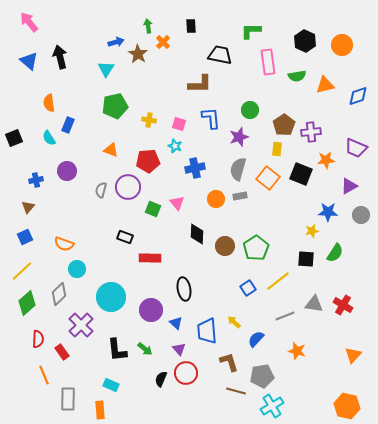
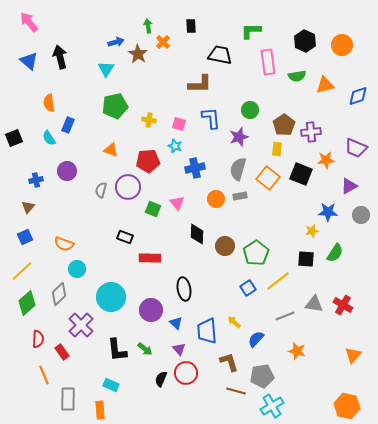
green pentagon at (256, 248): moved 5 px down
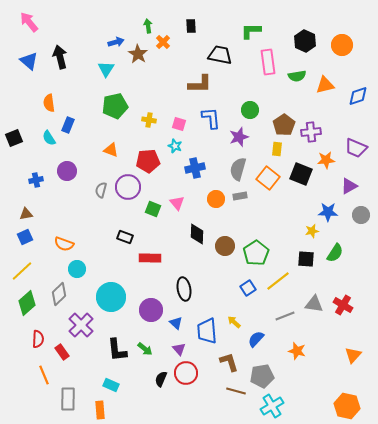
brown triangle at (28, 207): moved 2 px left, 7 px down; rotated 40 degrees clockwise
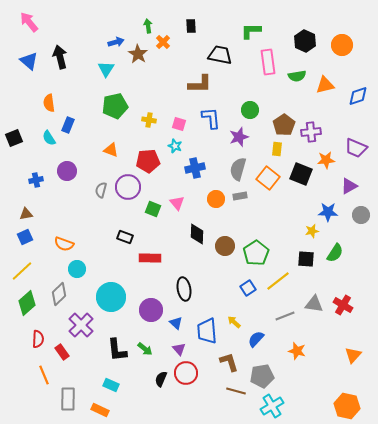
orange rectangle at (100, 410): rotated 60 degrees counterclockwise
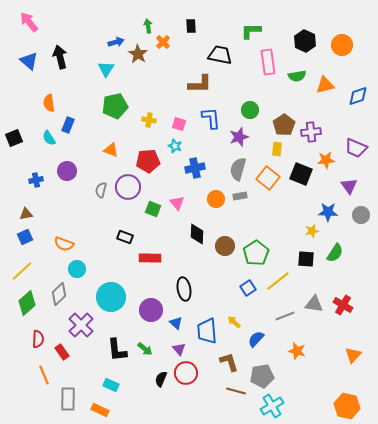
purple triangle at (349, 186): rotated 36 degrees counterclockwise
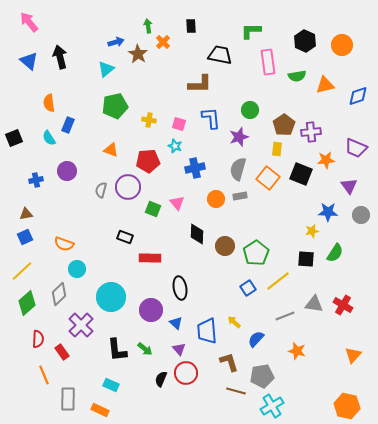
cyan triangle at (106, 69): rotated 18 degrees clockwise
black ellipse at (184, 289): moved 4 px left, 1 px up
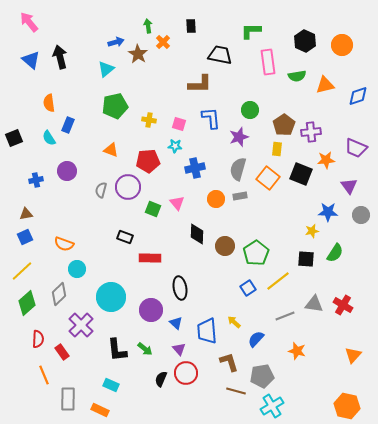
blue triangle at (29, 61): moved 2 px right, 1 px up
cyan star at (175, 146): rotated 16 degrees counterclockwise
